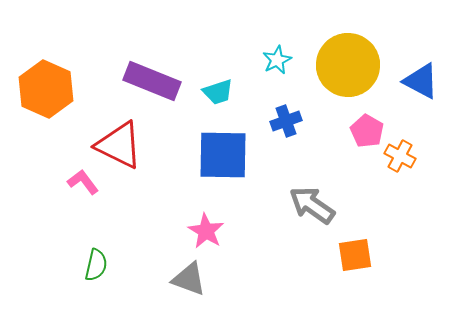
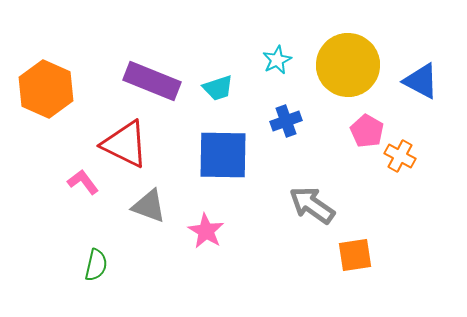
cyan trapezoid: moved 4 px up
red triangle: moved 6 px right, 1 px up
gray triangle: moved 40 px left, 73 px up
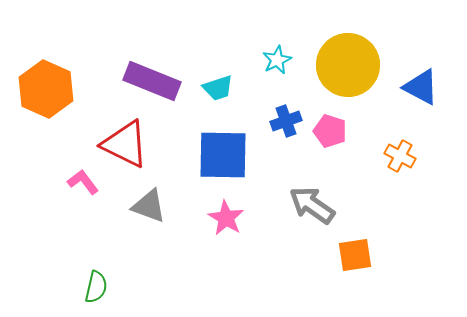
blue triangle: moved 6 px down
pink pentagon: moved 37 px left; rotated 12 degrees counterclockwise
pink star: moved 20 px right, 13 px up
green semicircle: moved 22 px down
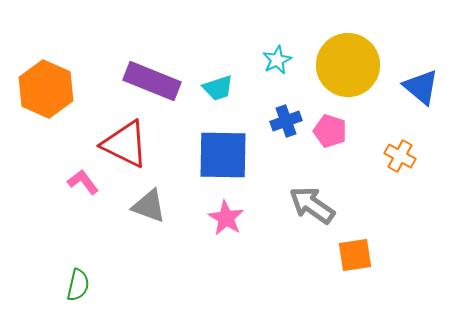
blue triangle: rotated 12 degrees clockwise
green semicircle: moved 18 px left, 2 px up
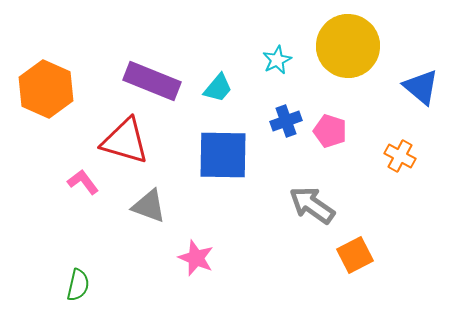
yellow circle: moved 19 px up
cyan trapezoid: rotated 32 degrees counterclockwise
red triangle: moved 3 px up; rotated 10 degrees counterclockwise
pink star: moved 30 px left, 40 px down; rotated 9 degrees counterclockwise
orange square: rotated 18 degrees counterclockwise
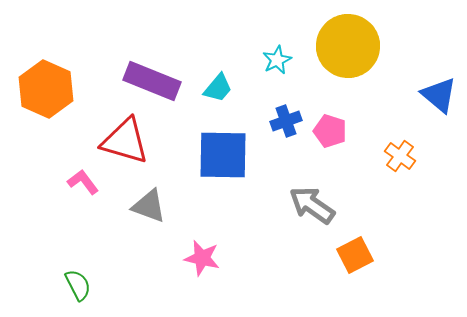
blue triangle: moved 18 px right, 8 px down
orange cross: rotated 8 degrees clockwise
pink star: moved 6 px right; rotated 9 degrees counterclockwise
green semicircle: rotated 40 degrees counterclockwise
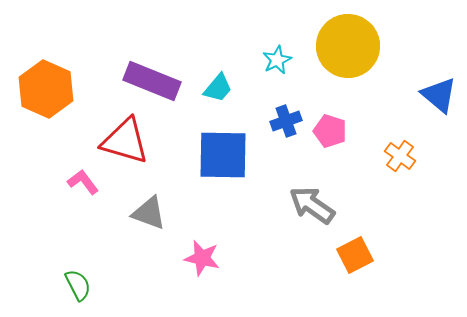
gray triangle: moved 7 px down
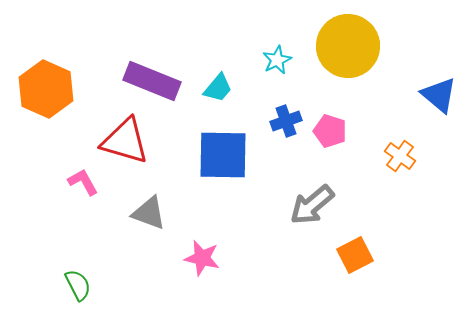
pink L-shape: rotated 8 degrees clockwise
gray arrow: rotated 75 degrees counterclockwise
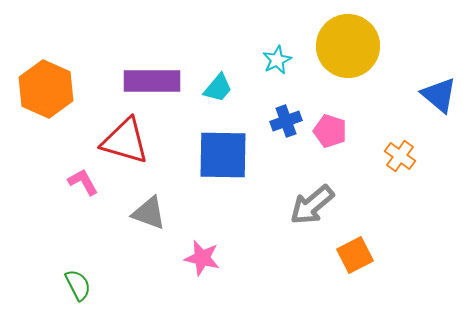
purple rectangle: rotated 22 degrees counterclockwise
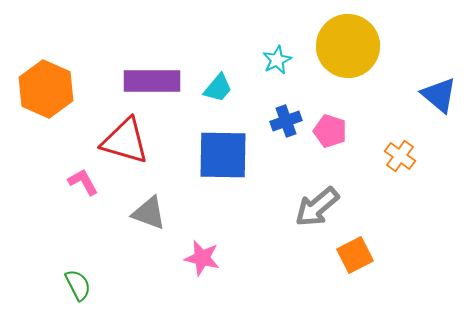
gray arrow: moved 5 px right, 2 px down
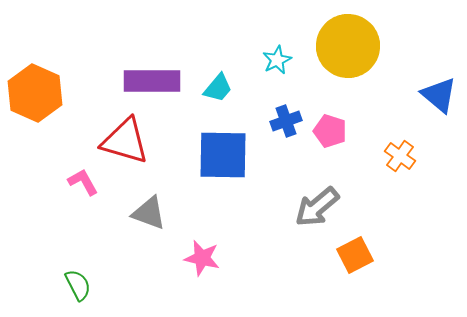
orange hexagon: moved 11 px left, 4 px down
